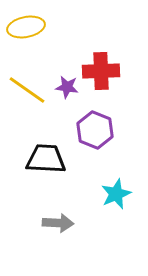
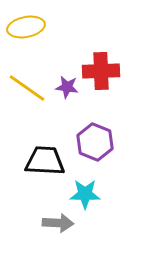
yellow line: moved 2 px up
purple hexagon: moved 12 px down
black trapezoid: moved 1 px left, 2 px down
cyan star: moved 31 px left; rotated 24 degrees clockwise
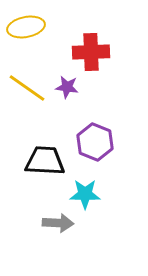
red cross: moved 10 px left, 19 px up
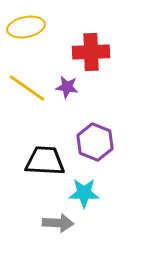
cyan star: moved 1 px left, 1 px up
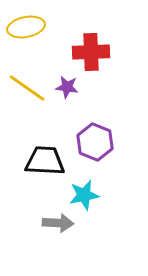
cyan star: moved 2 px down; rotated 12 degrees counterclockwise
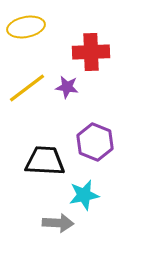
yellow line: rotated 72 degrees counterclockwise
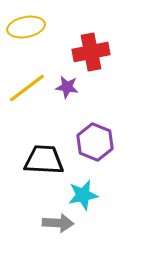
red cross: rotated 9 degrees counterclockwise
black trapezoid: moved 1 px left, 1 px up
cyan star: moved 1 px left
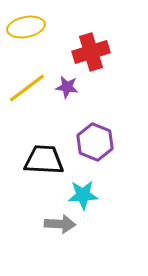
red cross: rotated 6 degrees counterclockwise
cyan star: rotated 8 degrees clockwise
gray arrow: moved 2 px right, 1 px down
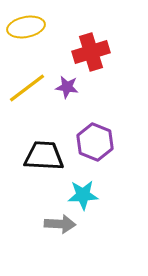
black trapezoid: moved 4 px up
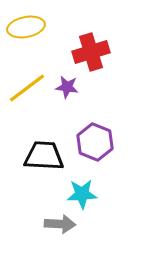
cyan star: moved 1 px left, 1 px up
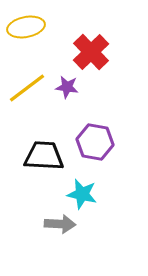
red cross: rotated 27 degrees counterclockwise
purple hexagon: rotated 12 degrees counterclockwise
cyan star: rotated 16 degrees clockwise
